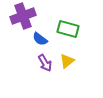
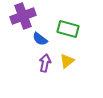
purple arrow: rotated 138 degrees counterclockwise
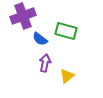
green rectangle: moved 2 px left, 2 px down
yellow triangle: moved 15 px down
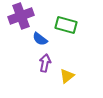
purple cross: moved 2 px left
green rectangle: moved 6 px up
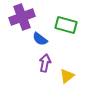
purple cross: moved 1 px right, 1 px down
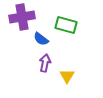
purple cross: rotated 10 degrees clockwise
blue semicircle: moved 1 px right
yellow triangle: rotated 21 degrees counterclockwise
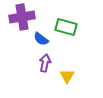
green rectangle: moved 2 px down
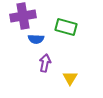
purple cross: moved 1 px right, 1 px up
blue semicircle: moved 5 px left; rotated 35 degrees counterclockwise
yellow triangle: moved 3 px right, 2 px down
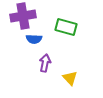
blue semicircle: moved 2 px left
yellow triangle: rotated 14 degrees counterclockwise
